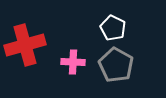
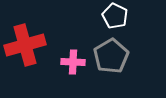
white pentagon: moved 2 px right, 12 px up
gray pentagon: moved 5 px left, 9 px up; rotated 12 degrees clockwise
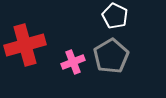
pink cross: rotated 25 degrees counterclockwise
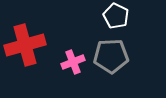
white pentagon: moved 1 px right
gray pentagon: rotated 28 degrees clockwise
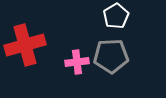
white pentagon: rotated 15 degrees clockwise
pink cross: moved 4 px right; rotated 15 degrees clockwise
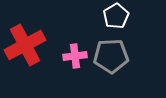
red cross: rotated 12 degrees counterclockwise
pink cross: moved 2 px left, 6 px up
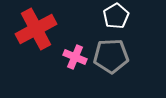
red cross: moved 11 px right, 16 px up
pink cross: moved 1 px down; rotated 30 degrees clockwise
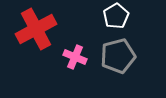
gray pentagon: moved 7 px right; rotated 12 degrees counterclockwise
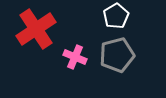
red cross: rotated 6 degrees counterclockwise
gray pentagon: moved 1 px left, 1 px up
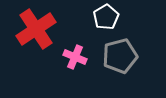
white pentagon: moved 10 px left, 1 px down
gray pentagon: moved 3 px right, 1 px down
